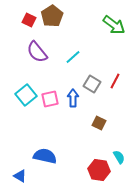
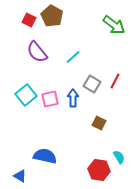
brown pentagon: rotated 10 degrees counterclockwise
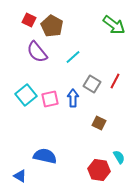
brown pentagon: moved 10 px down
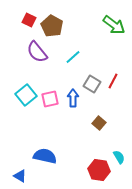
red line: moved 2 px left
brown square: rotated 16 degrees clockwise
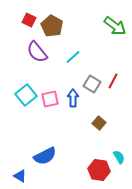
green arrow: moved 1 px right, 1 px down
blue semicircle: rotated 140 degrees clockwise
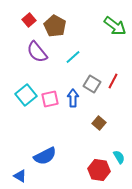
red square: rotated 24 degrees clockwise
brown pentagon: moved 3 px right
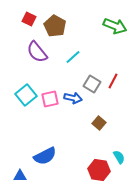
red square: moved 1 px up; rotated 24 degrees counterclockwise
green arrow: rotated 15 degrees counterclockwise
blue arrow: rotated 102 degrees clockwise
blue triangle: rotated 32 degrees counterclockwise
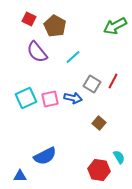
green arrow: rotated 130 degrees clockwise
cyan square: moved 3 px down; rotated 15 degrees clockwise
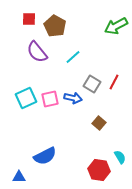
red square: rotated 24 degrees counterclockwise
green arrow: moved 1 px right
red line: moved 1 px right, 1 px down
cyan semicircle: moved 1 px right
blue triangle: moved 1 px left, 1 px down
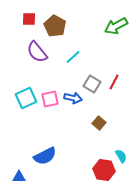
cyan semicircle: moved 1 px right, 1 px up
red hexagon: moved 5 px right
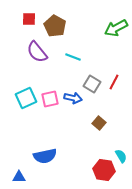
green arrow: moved 2 px down
cyan line: rotated 63 degrees clockwise
blue semicircle: rotated 15 degrees clockwise
